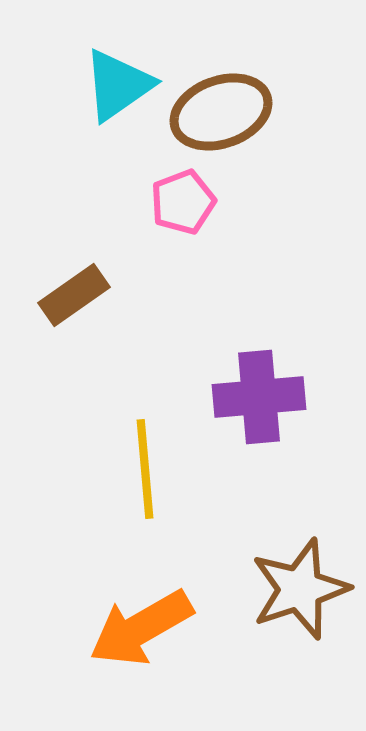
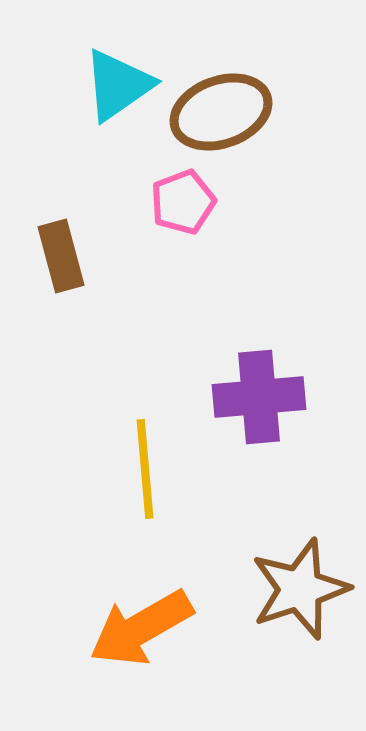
brown rectangle: moved 13 px left, 39 px up; rotated 70 degrees counterclockwise
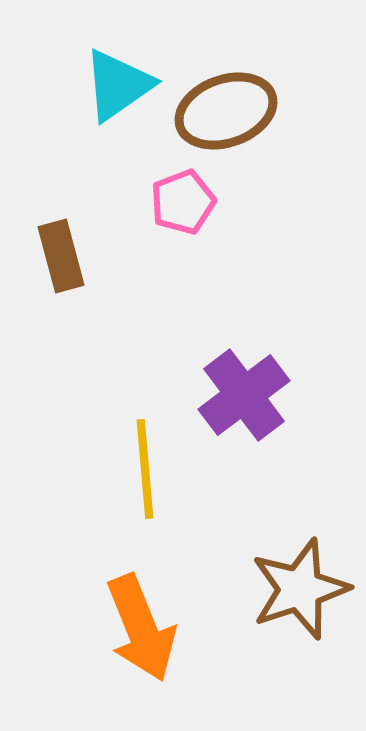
brown ellipse: moved 5 px right, 1 px up
purple cross: moved 15 px left, 2 px up; rotated 32 degrees counterclockwise
orange arrow: rotated 82 degrees counterclockwise
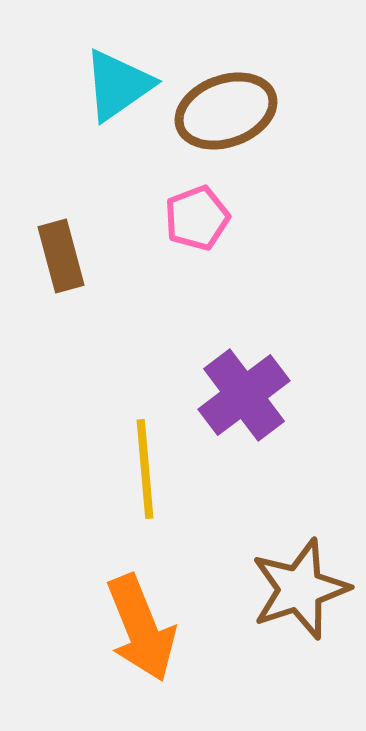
pink pentagon: moved 14 px right, 16 px down
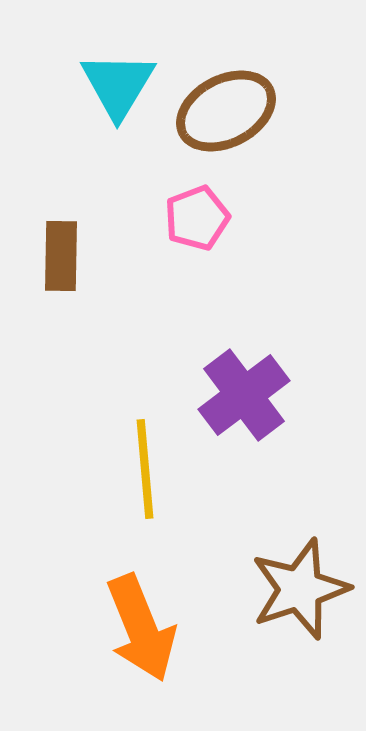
cyan triangle: rotated 24 degrees counterclockwise
brown ellipse: rotated 8 degrees counterclockwise
brown rectangle: rotated 16 degrees clockwise
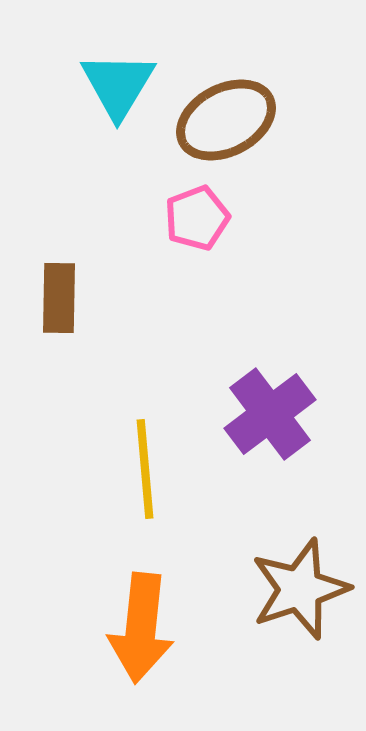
brown ellipse: moved 9 px down
brown rectangle: moved 2 px left, 42 px down
purple cross: moved 26 px right, 19 px down
orange arrow: rotated 28 degrees clockwise
